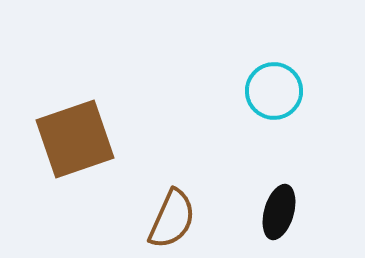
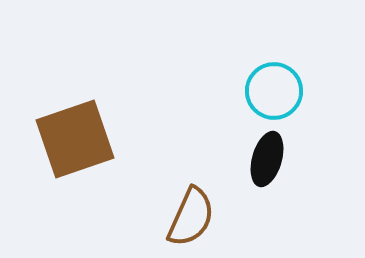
black ellipse: moved 12 px left, 53 px up
brown semicircle: moved 19 px right, 2 px up
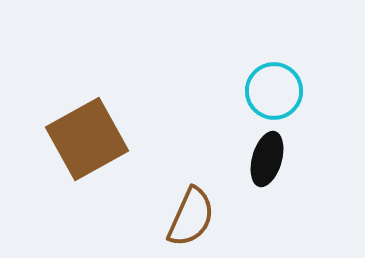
brown square: moved 12 px right; rotated 10 degrees counterclockwise
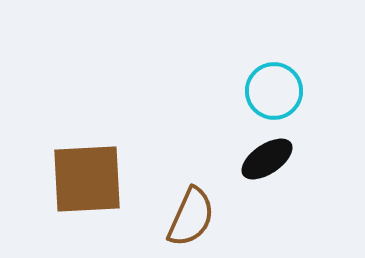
brown square: moved 40 px down; rotated 26 degrees clockwise
black ellipse: rotated 40 degrees clockwise
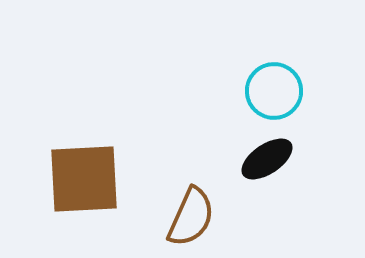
brown square: moved 3 px left
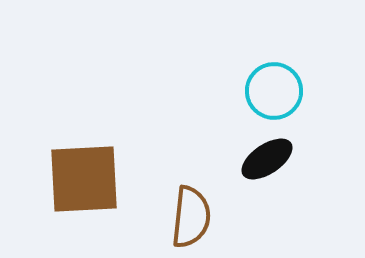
brown semicircle: rotated 18 degrees counterclockwise
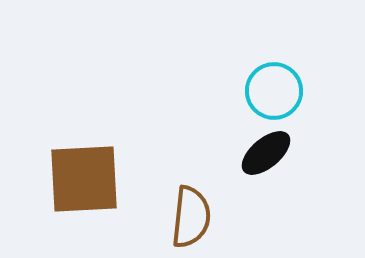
black ellipse: moved 1 px left, 6 px up; rotated 6 degrees counterclockwise
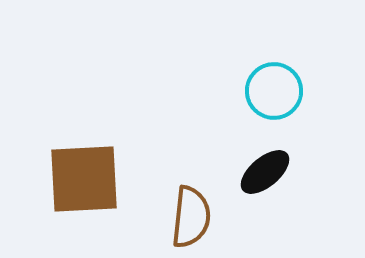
black ellipse: moved 1 px left, 19 px down
